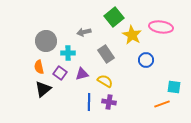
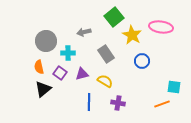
blue circle: moved 4 px left, 1 px down
purple cross: moved 9 px right, 1 px down
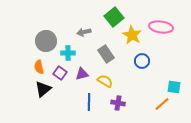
orange line: rotated 21 degrees counterclockwise
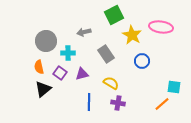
green square: moved 2 px up; rotated 12 degrees clockwise
yellow semicircle: moved 6 px right, 2 px down
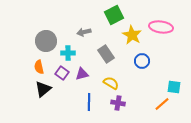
purple square: moved 2 px right
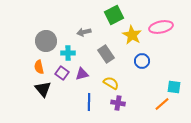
pink ellipse: rotated 20 degrees counterclockwise
black triangle: rotated 30 degrees counterclockwise
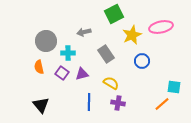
green square: moved 1 px up
yellow star: rotated 18 degrees clockwise
black triangle: moved 2 px left, 16 px down
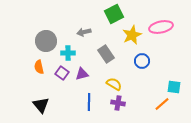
yellow semicircle: moved 3 px right, 1 px down
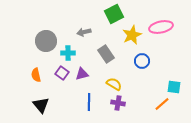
orange semicircle: moved 3 px left, 8 px down
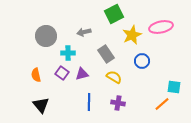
gray circle: moved 5 px up
yellow semicircle: moved 7 px up
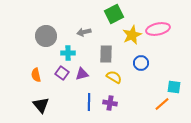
pink ellipse: moved 3 px left, 2 px down
gray rectangle: rotated 36 degrees clockwise
blue circle: moved 1 px left, 2 px down
purple cross: moved 8 px left
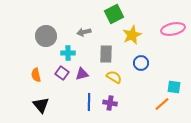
pink ellipse: moved 15 px right
